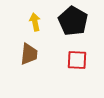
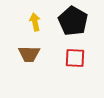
brown trapezoid: rotated 85 degrees clockwise
red square: moved 2 px left, 2 px up
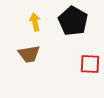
brown trapezoid: rotated 10 degrees counterclockwise
red square: moved 15 px right, 6 px down
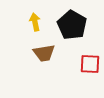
black pentagon: moved 1 px left, 4 px down
brown trapezoid: moved 15 px right, 1 px up
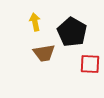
black pentagon: moved 7 px down
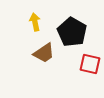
brown trapezoid: rotated 25 degrees counterclockwise
red square: rotated 10 degrees clockwise
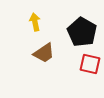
black pentagon: moved 10 px right
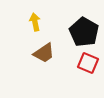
black pentagon: moved 2 px right
red square: moved 2 px left, 1 px up; rotated 10 degrees clockwise
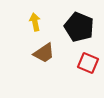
black pentagon: moved 5 px left, 5 px up; rotated 8 degrees counterclockwise
